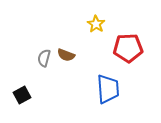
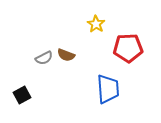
gray semicircle: rotated 132 degrees counterclockwise
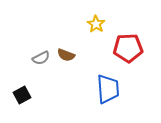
gray semicircle: moved 3 px left
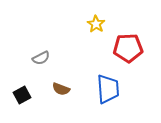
brown semicircle: moved 5 px left, 34 px down
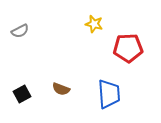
yellow star: moved 2 px left; rotated 18 degrees counterclockwise
gray semicircle: moved 21 px left, 27 px up
blue trapezoid: moved 1 px right, 5 px down
black square: moved 1 px up
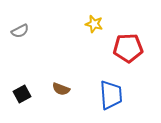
blue trapezoid: moved 2 px right, 1 px down
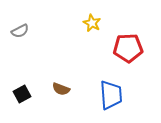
yellow star: moved 2 px left, 1 px up; rotated 12 degrees clockwise
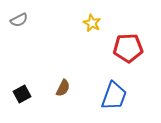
gray semicircle: moved 1 px left, 11 px up
brown semicircle: moved 2 px right, 1 px up; rotated 84 degrees counterclockwise
blue trapezoid: moved 3 px right, 1 px down; rotated 24 degrees clockwise
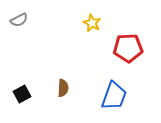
brown semicircle: rotated 24 degrees counterclockwise
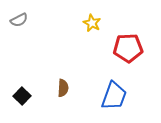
black square: moved 2 px down; rotated 18 degrees counterclockwise
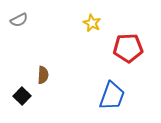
brown semicircle: moved 20 px left, 13 px up
blue trapezoid: moved 2 px left
